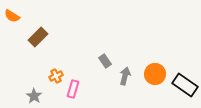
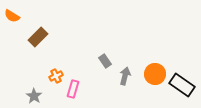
black rectangle: moved 3 px left
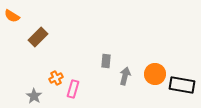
gray rectangle: moved 1 px right; rotated 40 degrees clockwise
orange cross: moved 2 px down
black rectangle: rotated 25 degrees counterclockwise
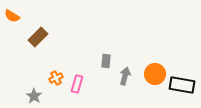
pink rectangle: moved 4 px right, 5 px up
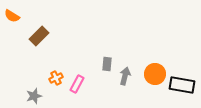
brown rectangle: moved 1 px right, 1 px up
gray rectangle: moved 1 px right, 3 px down
pink rectangle: rotated 12 degrees clockwise
gray star: rotated 21 degrees clockwise
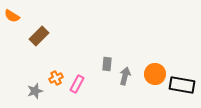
gray star: moved 1 px right, 5 px up
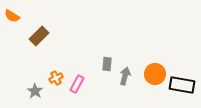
gray star: rotated 21 degrees counterclockwise
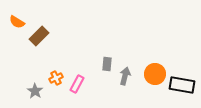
orange semicircle: moved 5 px right, 6 px down
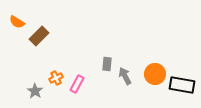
gray arrow: rotated 42 degrees counterclockwise
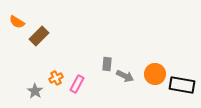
gray arrow: rotated 144 degrees clockwise
